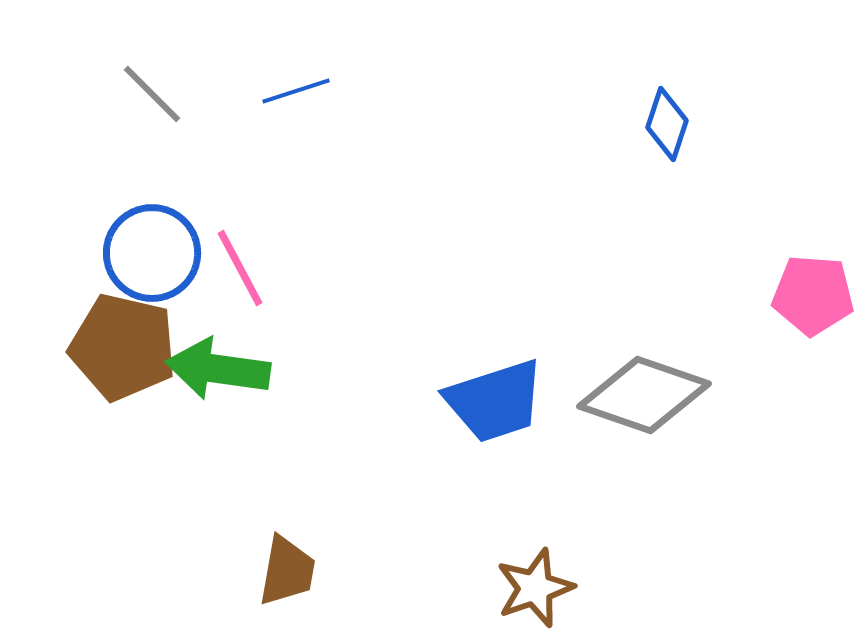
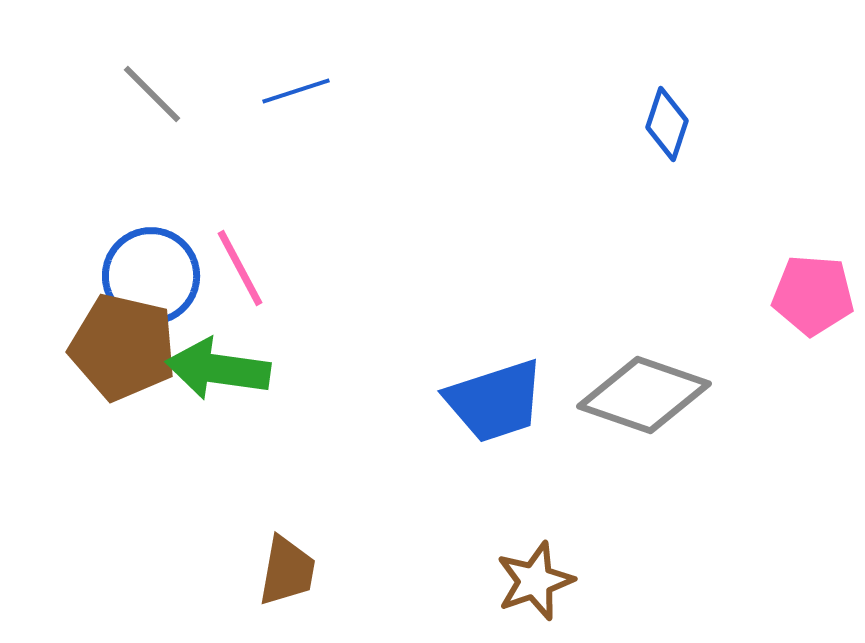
blue circle: moved 1 px left, 23 px down
brown star: moved 7 px up
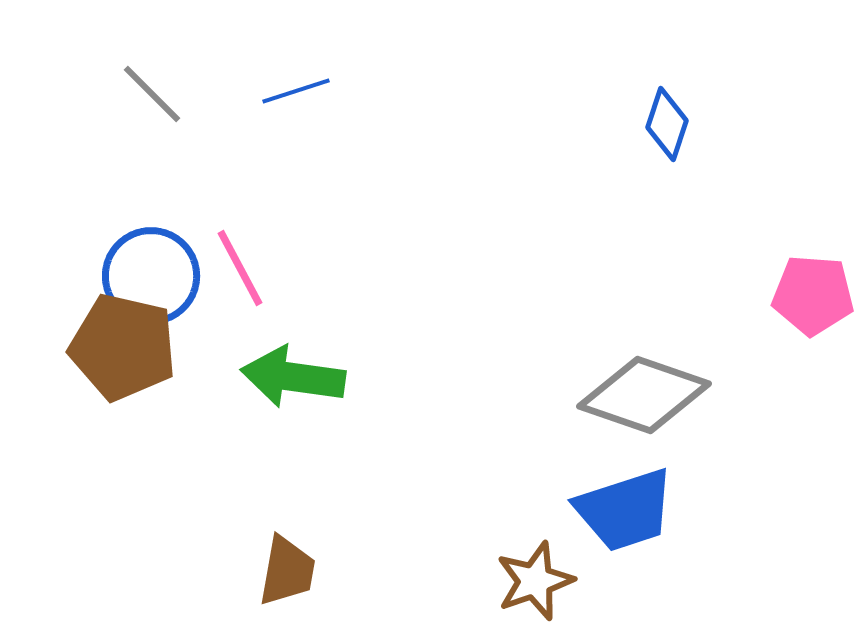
green arrow: moved 75 px right, 8 px down
blue trapezoid: moved 130 px right, 109 px down
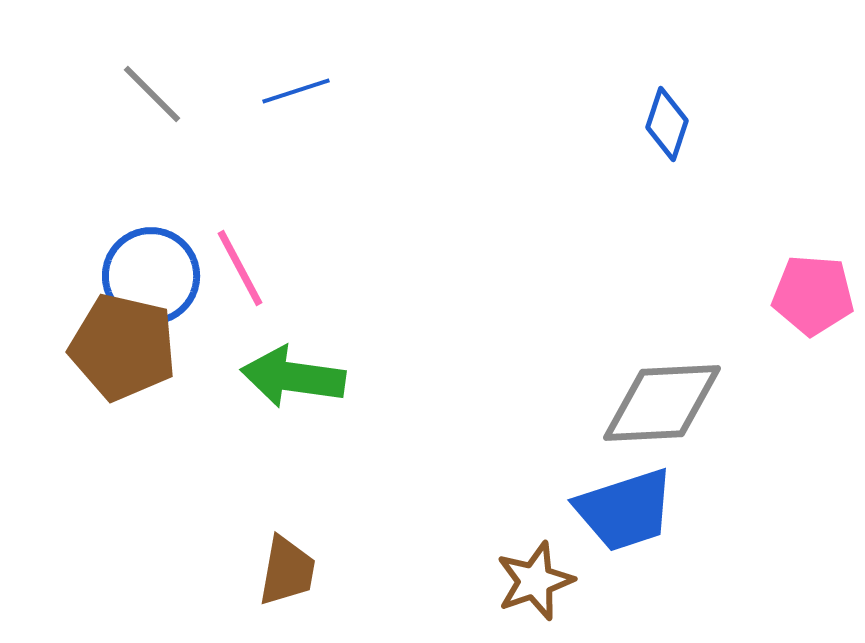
gray diamond: moved 18 px right, 8 px down; rotated 22 degrees counterclockwise
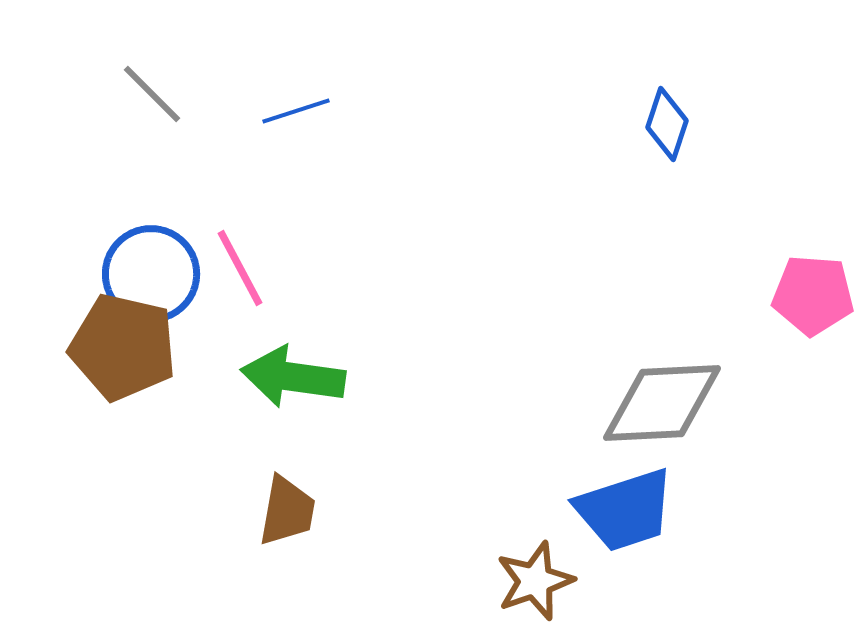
blue line: moved 20 px down
blue circle: moved 2 px up
brown trapezoid: moved 60 px up
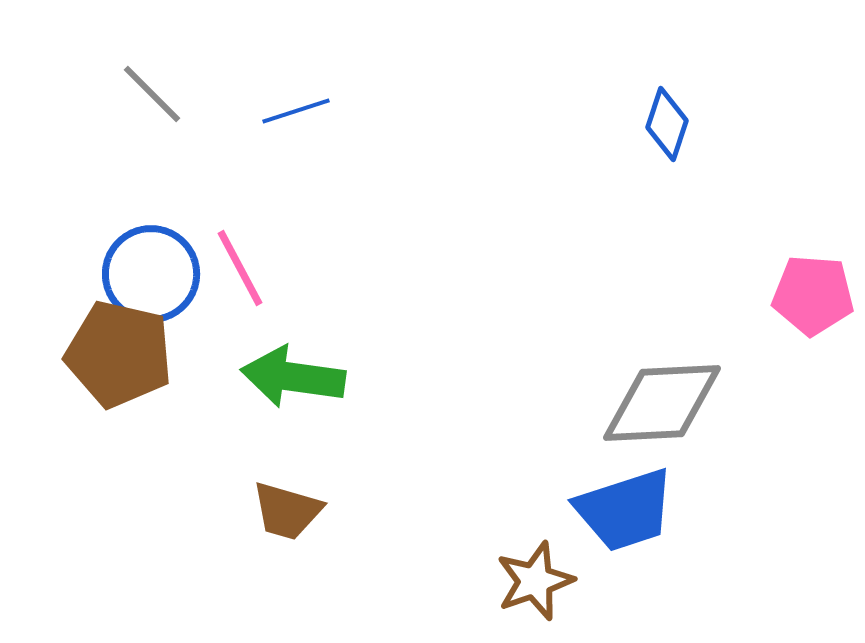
brown pentagon: moved 4 px left, 7 px down
brown trapezoid: rotated 96 degrees clockwise
